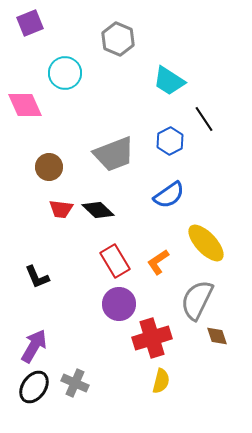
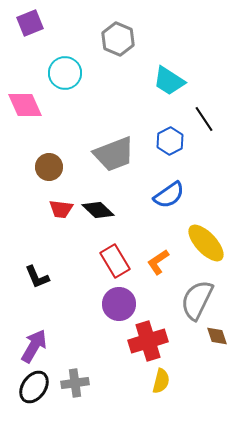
red cross: moved 4 px left, 3 px down
gray cross: rotated 32 degrees counterclockwise
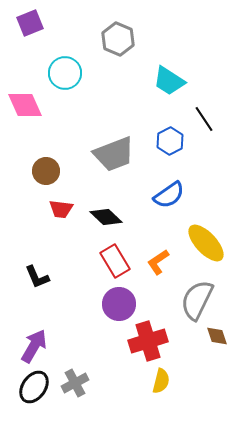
brown circle: moved 3 px left, 4 px down
black diamond: moved 8 px right, 7 px down
gray cross: rotated 20 degrees counterclockwise
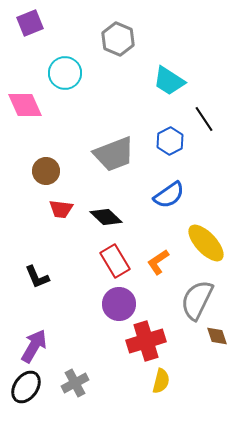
red cross: moved 2 px left
black ellipse: moved 8 px left
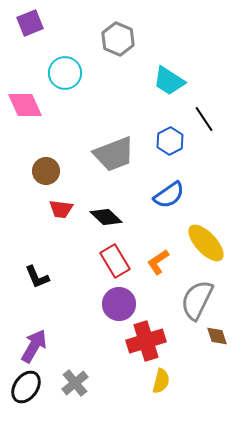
gray cross: rotated 12 degrees counterclockwise
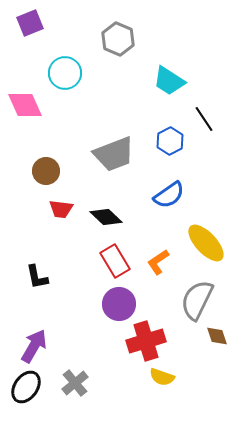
black L-shape: rotated 12 degrees clockwise
yellow semicircle: moved 1 px right, 4 px up; rotated 95 degrees clockwise
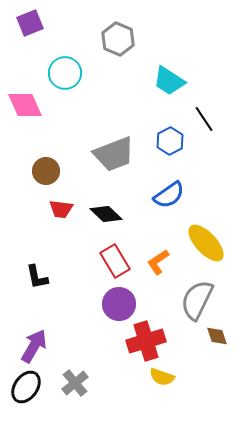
black diamond: moved 3 px up
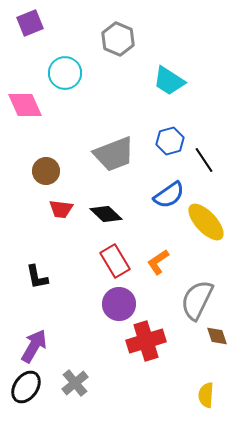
black line: moved 41 px down
blue hexagon: rotated 12 degrees clockwise
yellow ellipse: moved 21 px up
yellow semicircle: moved 44 px right, 18 px down; rotated 75 degrees clockwise
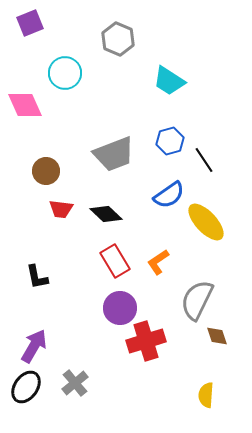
purple circle: moved 1 px right, 4 px down
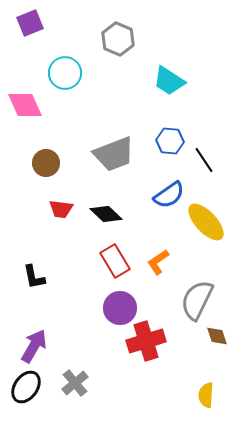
blue hexagon: rotated 20 degrees clockwise
brown circle: moved 8 px up
black L-shape: moved 3 px left
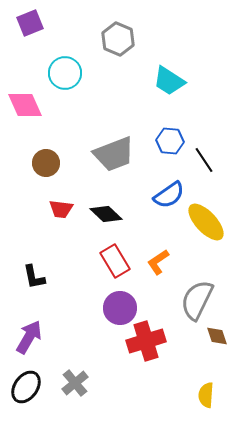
purple arrow: moved 5 px left, 9 px up
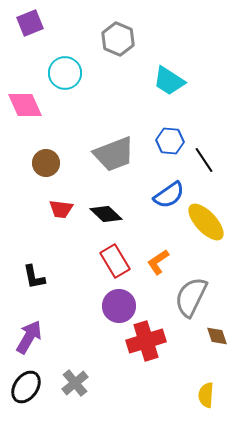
gray semicircle: moved 6 px left, 3 px up
purple circle: moved 1 px left, 2 px up
